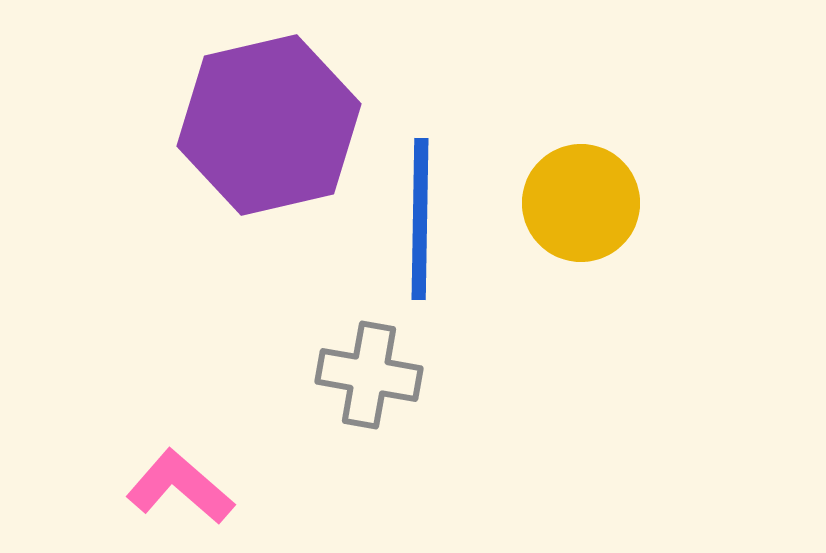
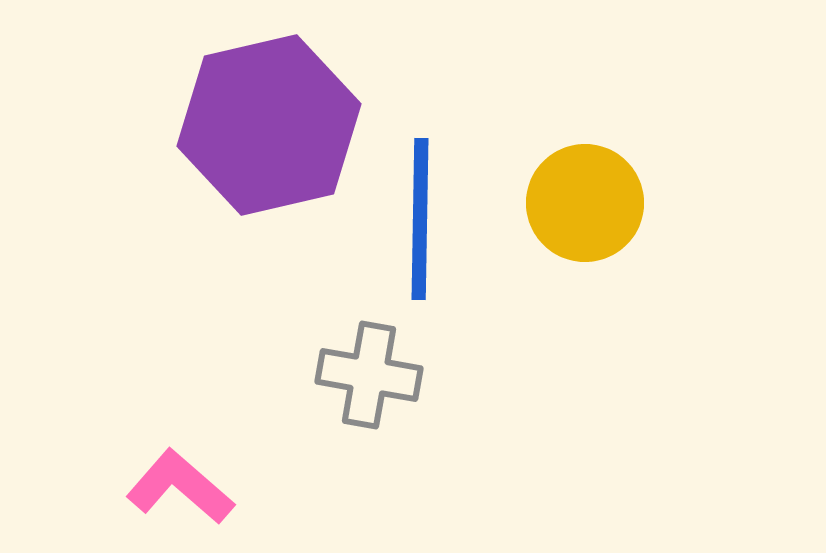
yellow circle: moved 4 px right
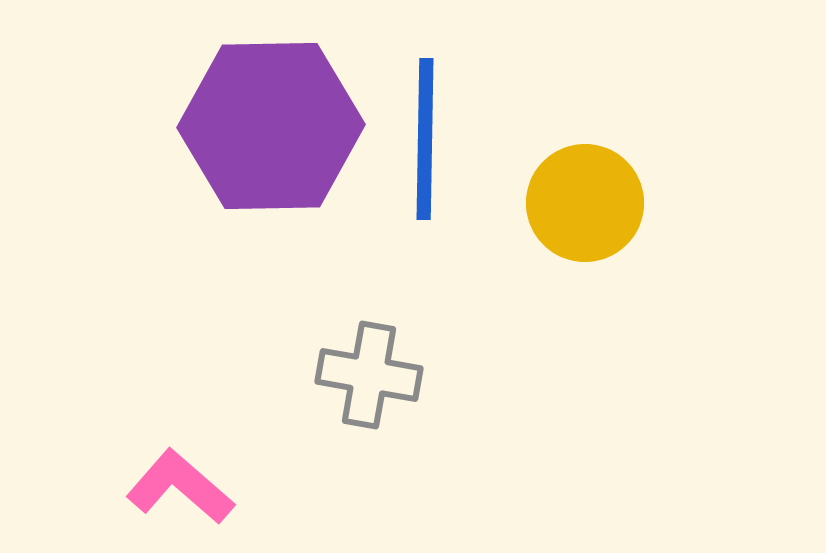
purple hexagon: moved 2 px right, 1 px down; rotated 12 degrees clockwise
blue line: moved 5 px right, 80 px up
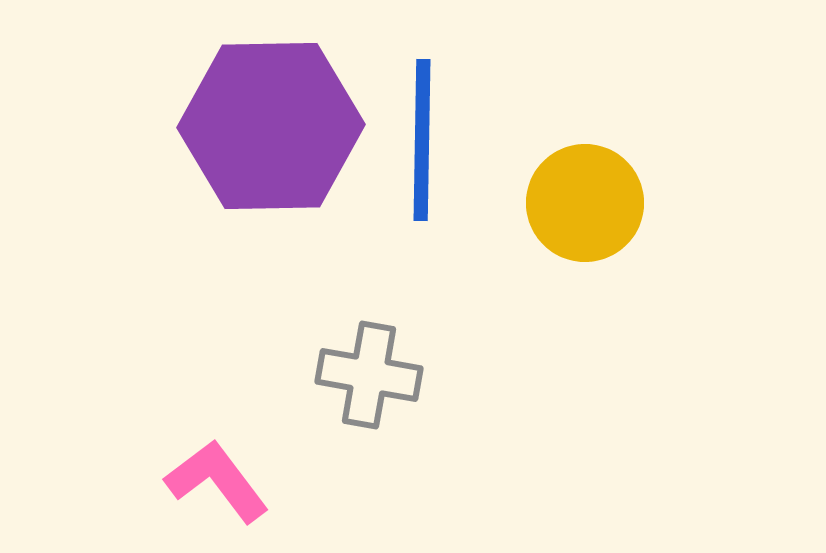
blue line: moved 3 px left, 1 px down
pink L-shape: moved 37 px right, 6 px up; rotated 12 degrees clockwise
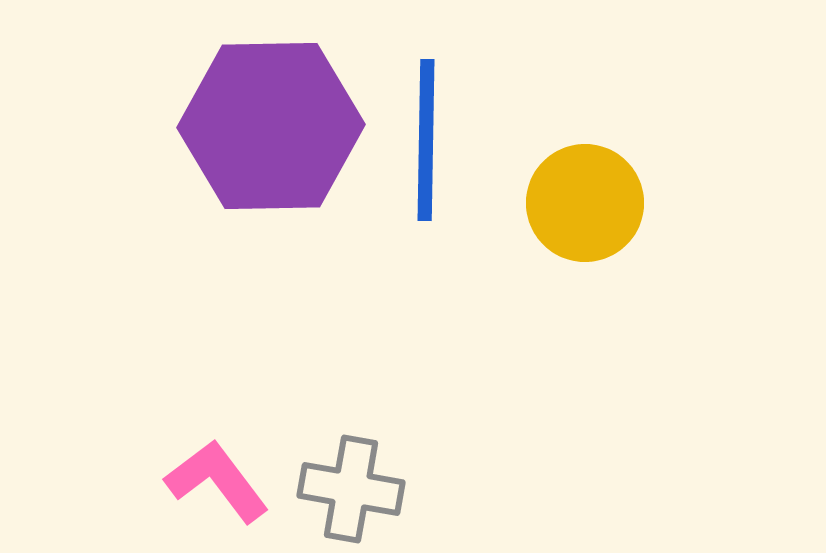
blue line: moved 4 px right
gray cross: moved 18 px left, 114 px down
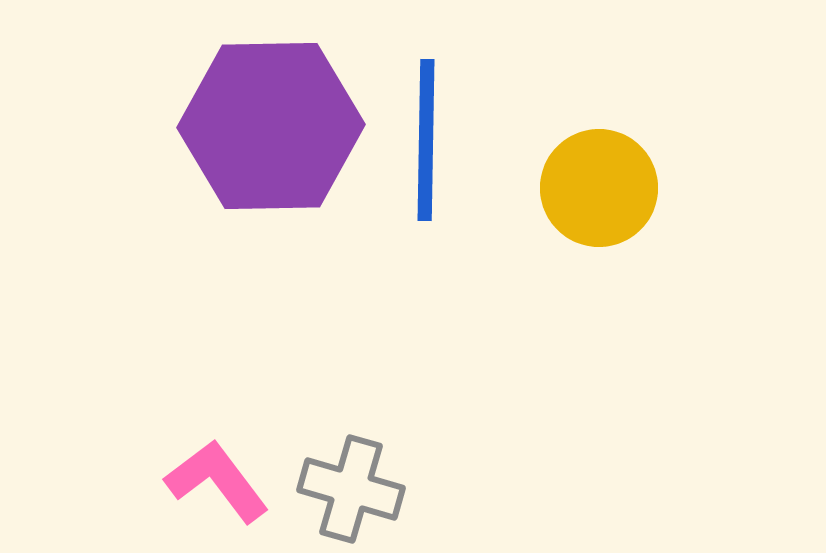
yellow circle: moved 14 px right, 15 px up
gray cross: rotated 6 degrees clockwise
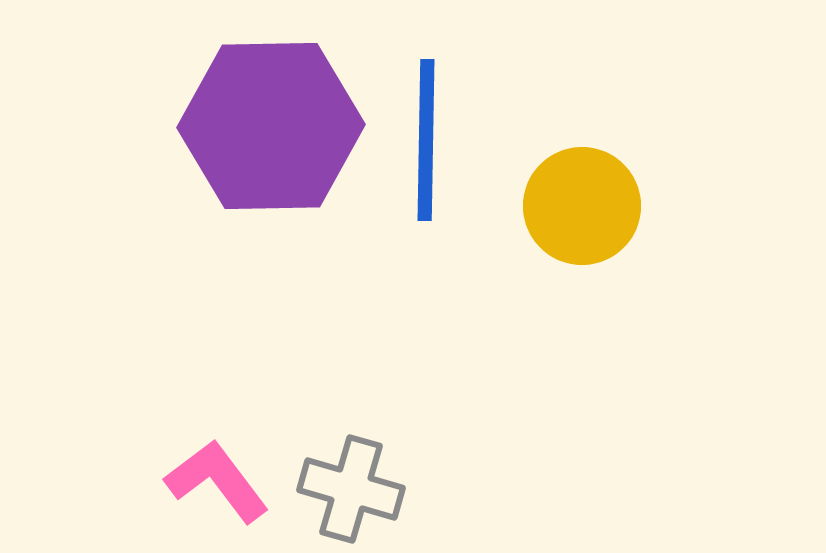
yellow circle: moved 17 px left, 18 px down
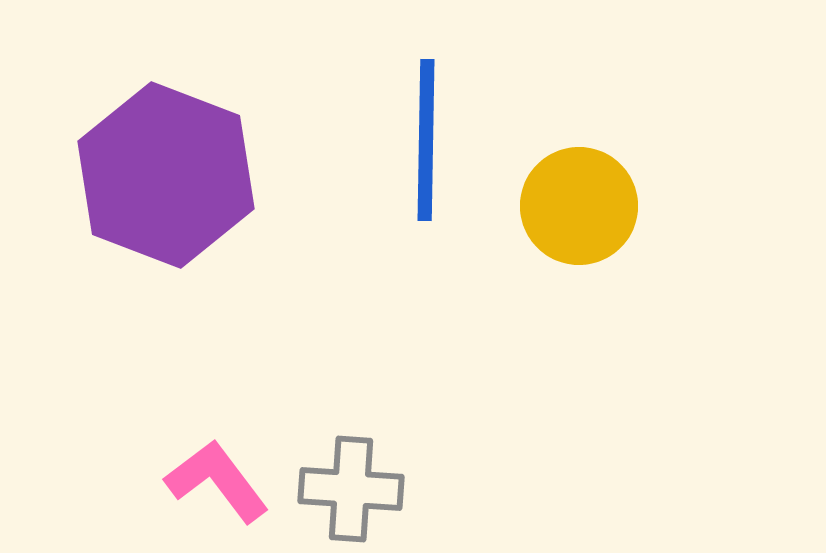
purple hexagon: moved 105 px left, 49 px down; rotated 22 degrees clockwise
yellow circle: moved 3 px left
gray cross: rotated 12 degrees counterclockwise
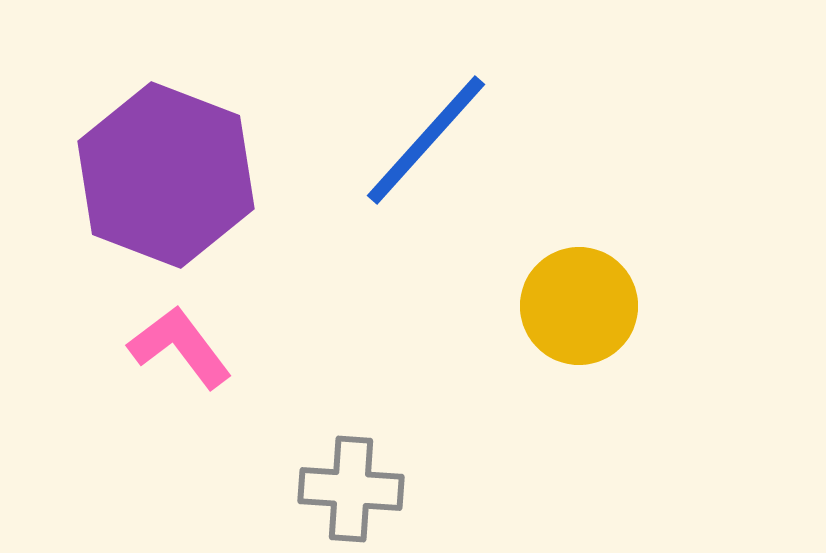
blue line: rotated 41 degrees clockwise
yellow circle: moved 100 px down
pink L-shape: moved 37 px left, 134 px up
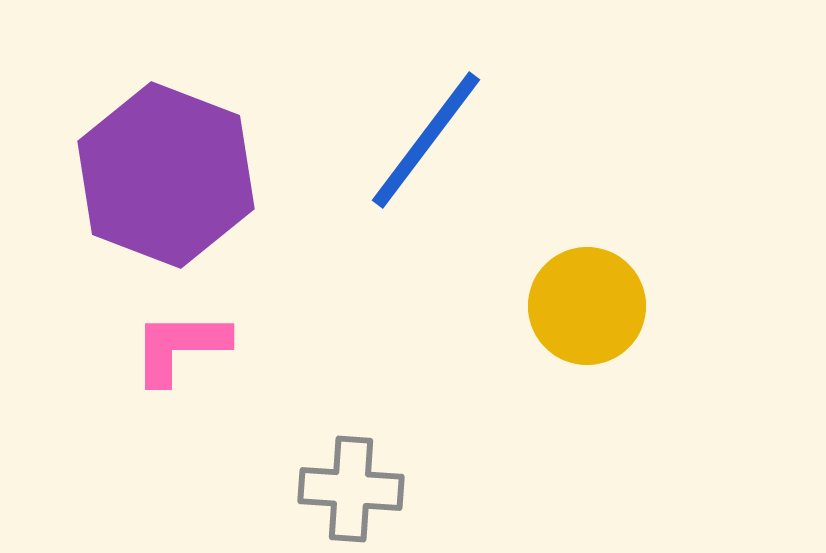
blue line: rotated 5 degrees counterclockwise
yellow circle: moved 8 px right
pink L-shape: rotated 53 degrees counterclockwise
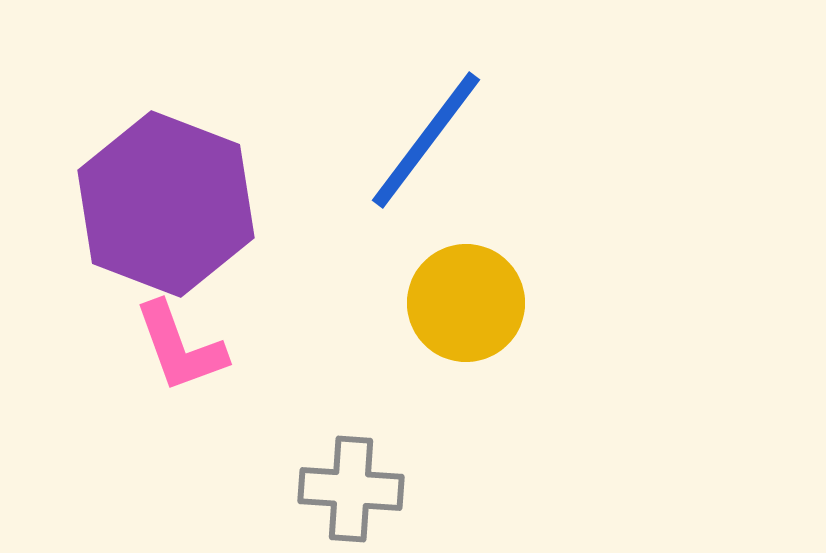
purple hexagon: moved 29 px down
yellow circle: moved 121 px left, 3 px up
pink L-shape: rotated 110 degrees counterclockwise
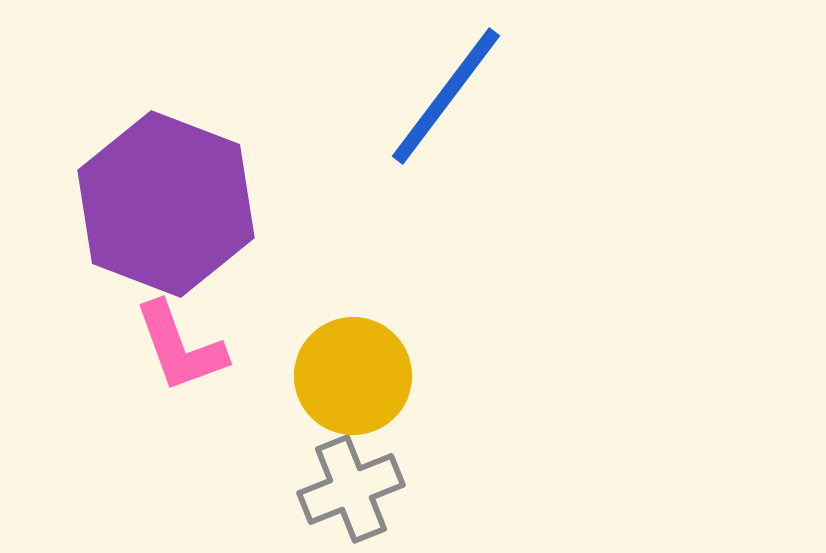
blue line: moved 20 px right, 44 px up
yellow circle: moved 113 px left, 73 px down
gray cross: rotated 26 degrees counterclockwise
